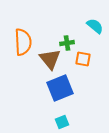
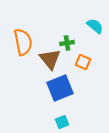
orange semicircle: rotated 8 degrees counterclockwise
orange square: moved 3 px down; rotated 14 degrees clockwise
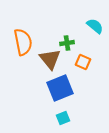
cyan square: moved 1 px right, 4 px up
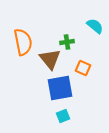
green cross: moved 1 px up
orange square: moved 6 px down
blue square: rotated 12 degrees clockwise
cyan square: moved 2 px up
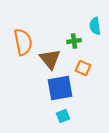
cyan semicircle: rotated 138 degrees counterclockwise
green cross: moved 7 px right, 1 px up
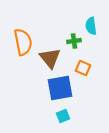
cyan semicircle: moved 4 px left
brown triangle: moved 1 px up
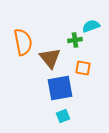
cyan semicircle: rotated 78 degrees clockwise
green cross: moved 1 px right, 1 px up
orange square: rotated 14 degrees counterclockwise
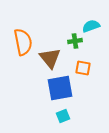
green cross: moved 1 px down
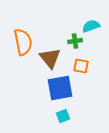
orange square: moved 2 px left, 2 px up
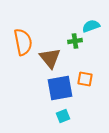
orange square: moved 4 px right, 13 px down
